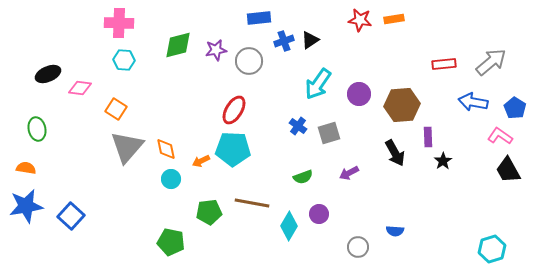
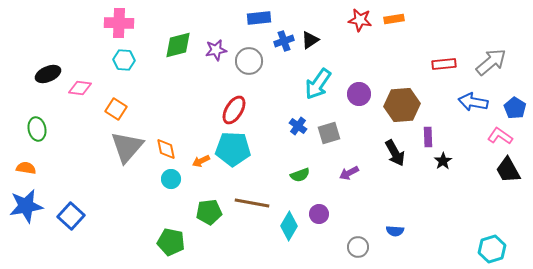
green semicircle at (303, 177): moved 3 px left, 2 px up
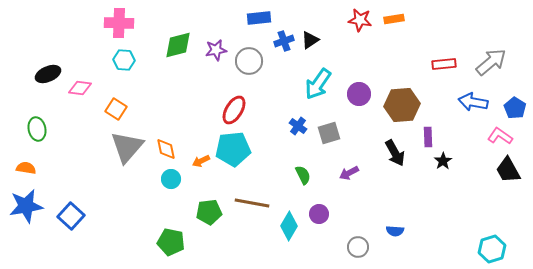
cyan pentagon at (233, 149): rotated 8 degrees counterclockwise
green semicircle at (300, 175): moved 3 px right; rotated 96 degrees counterclockwise
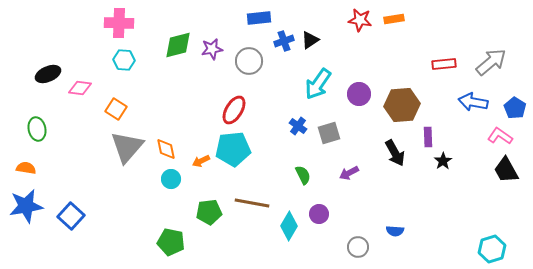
purple star at (216, 50): moved 4 px left, 1 px up
black trapezoid at (508, 170): moved 2 px left
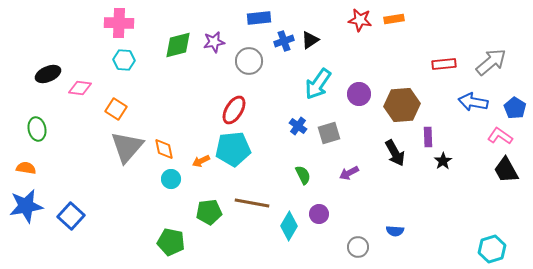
purple star at (212, 49): moved 2 px right, 7 px up
orange diamond at (166, 149): moved 2 px left
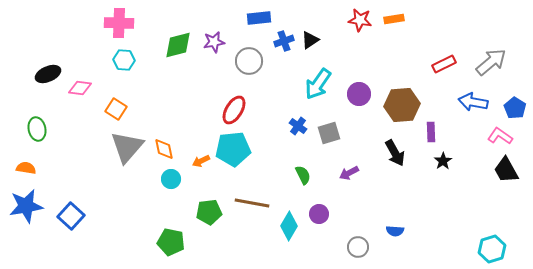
red rectangle at (444, 64): rotated 20 degrees counterclockwise
purple rectangle at (428, 137): moved 3 px right, 5 px up
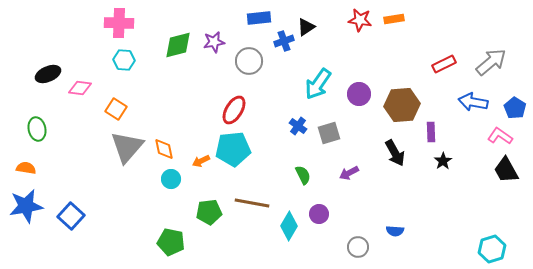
black triangle at (310, 40): moved 4 px left, 13 px up
